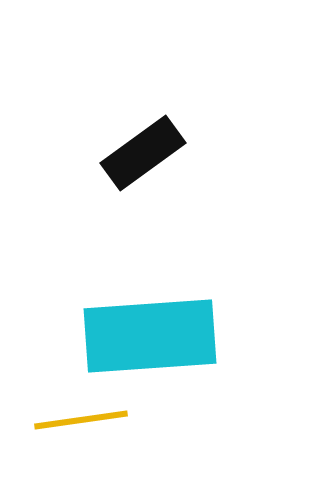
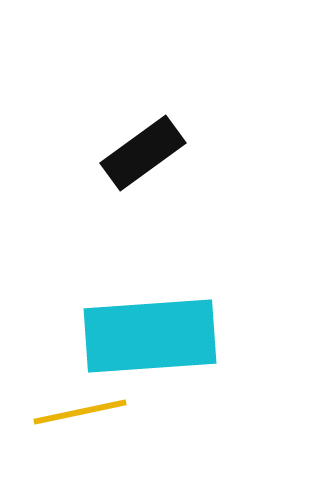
yellow line: moved 1 px left, 8 px up; rotated 4 degrees counterclockwise
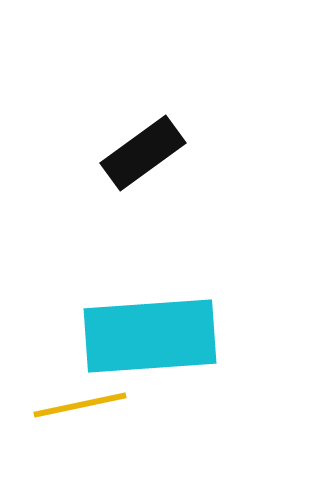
yellow line: moved 7 px up
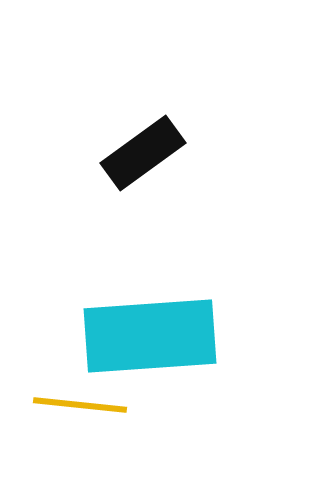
yellow line: rotated 18 degrees clockwise
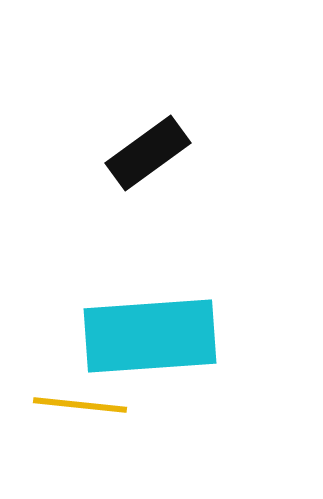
black rectangle: moved 5 px right
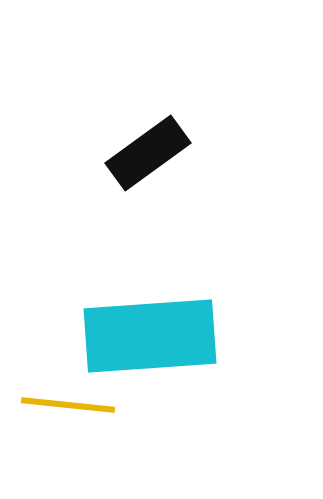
yellow line: moved 12 px left
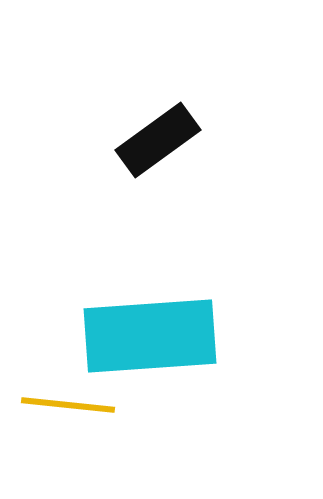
black rectangle: moved 10 px right, 13 px up
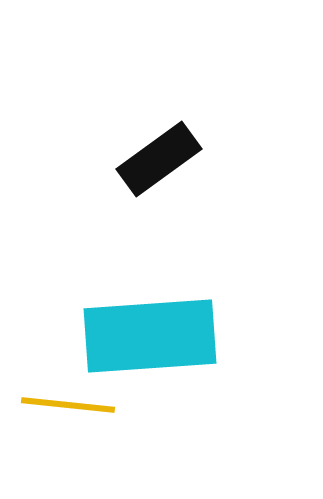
black rectangle: moved 1 px right, 19 px down
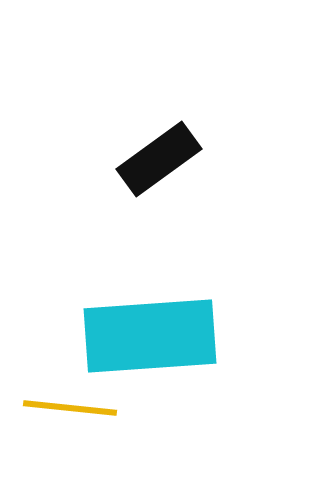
yellow line: moved 2 px right, 3 px down
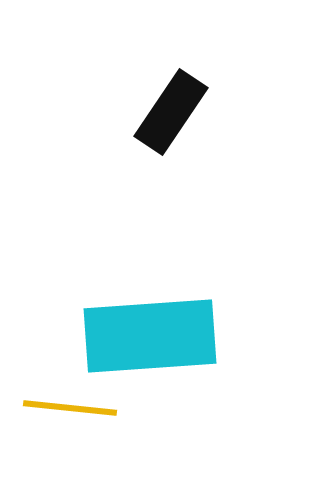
black rectangle: moved 12 px right, 47 px up; rotated 20 degrees counterclockwise
